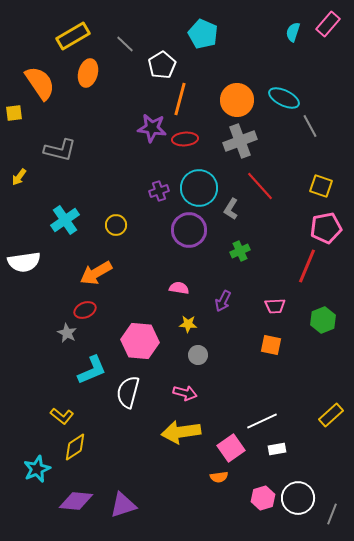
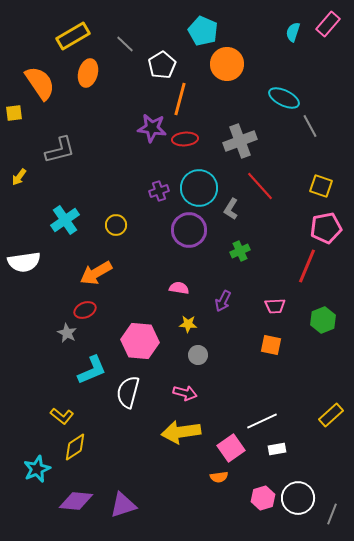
cyan pentagon at (203, 34): moved 3 px up
orange circle at (237, 100): moved 10 px left, 36 px up
gray L-shape at (60, 150): rotated 28 degrees counterclockwise
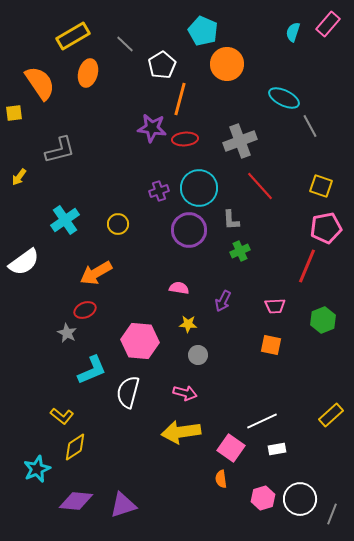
gray L-shape at (231, 209): moved 11 px down; rotated 35 degrees counterclockwise
yellow circle at (116, 225): moved 2 px right, 1 px up
white semicircle at (24, 262): rotated 28 degrees counterclockwise
pink square at (231, 448): rotated 20 degrees counterclockwise
orange semicircle at (219, 477): moved 2 px right, 2 px down; rotated 90 degrees clockwise
white circle at (298, 498): moved 2 px right, 1 px down
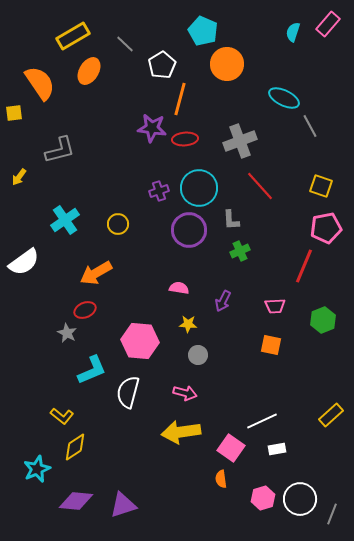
orange ellipse at (88, 73): moved 1 px right, 2 px up; rotated 16 degrees clockwise
red line at (307, 266): moved 3 px left
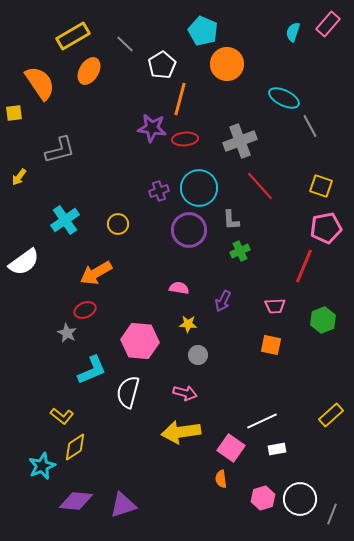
cyan star at (37, 469): moved 5 px right, 3 px up
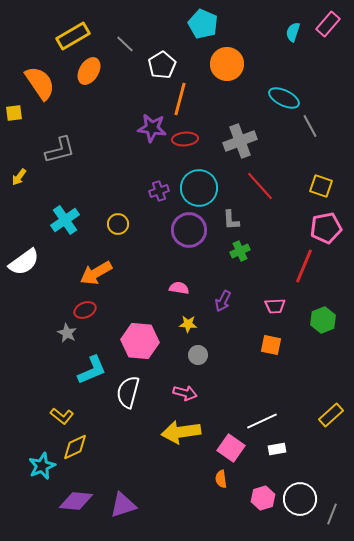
cyan pentagon at (203, 31): moved 7 px up
yellow diamond at (75, 447): rotated 8 degrees clockwise
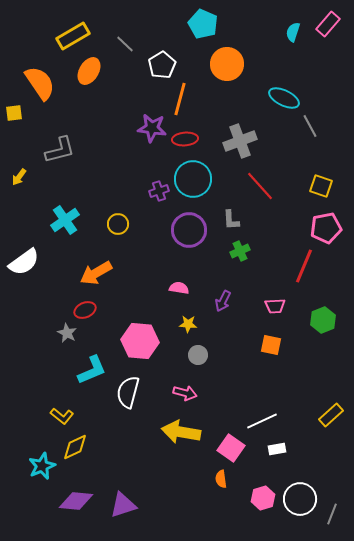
cyan circle at (199, 188): moved 6 px left, 9 px up
yellow arrow at (181, 432): rotated 18 degrees clockwise
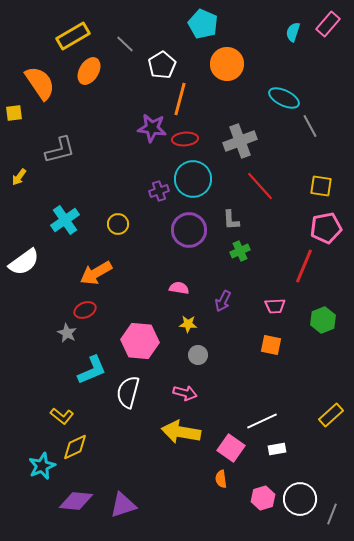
yellow square at (321, 186): rotated 10 degrees counterclockwise
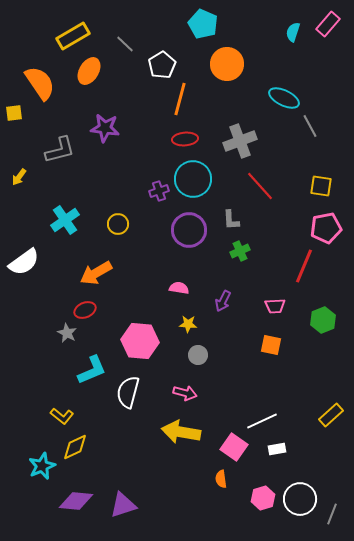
purple star at (152, 128): moved 47 px left
pink square at (231, 448): moved 3 px right, 1 px up
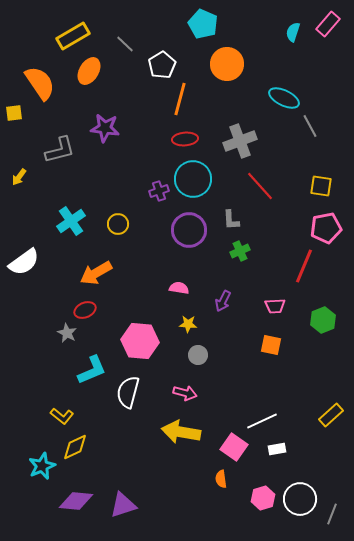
cyan cross at (65, 220): moved 6 px right, 1 px down
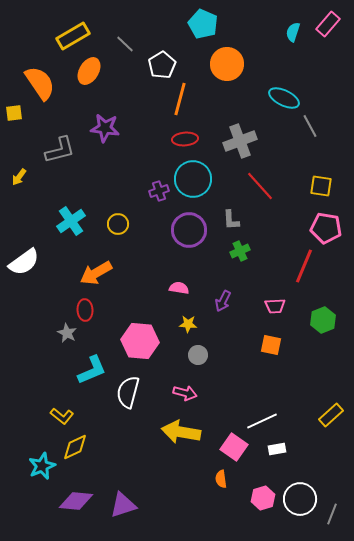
pink pentagon at (326, 228): rotated 20 degrees clockwise
red ellipse at (85, 310): rotated 70 degrees counterclockwise
